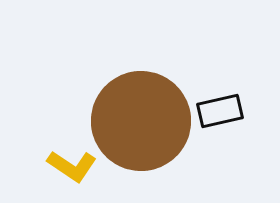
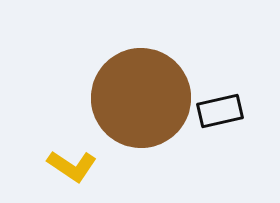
brown circle: moved 23 px up
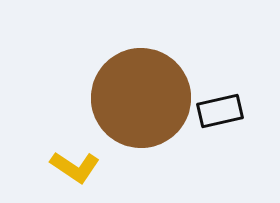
yellow L-shape: moved 3 px right, 1 px down
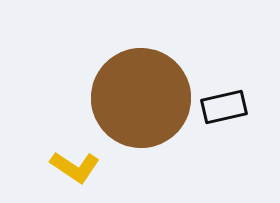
black rectangle: moved 4 px right, 4 px up
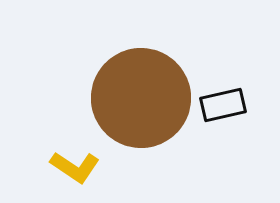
black rectangle: moved 1 px left, 2 px up
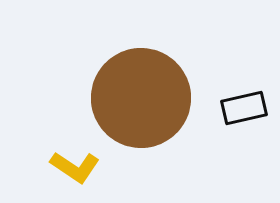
black rectangle: moved 21 px right, 3 px down
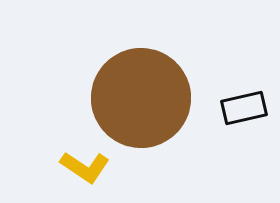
yellow L-shape: moved 10 px right
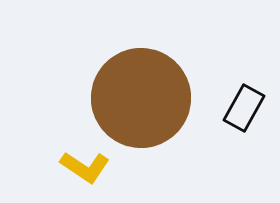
black rectangle: rotated 48 degrees counterclockwise
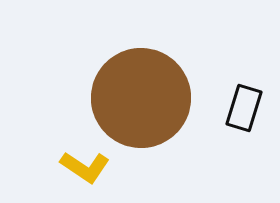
black rectangle: rotated 12 degrees counterclockwise
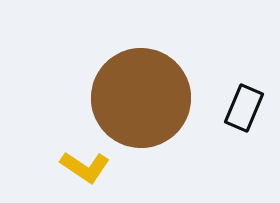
black rectangle: rotated 6 degrees clockwise
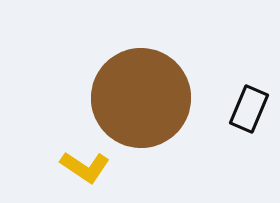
black rectangle: moved 5 px right, 1 px down
